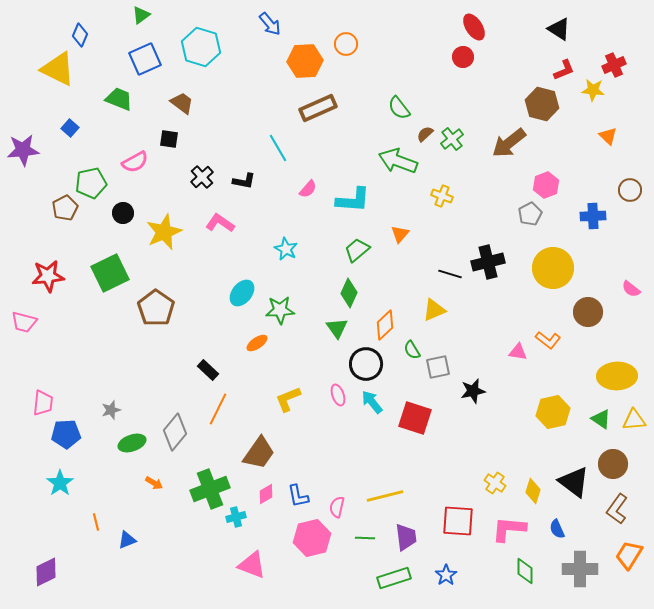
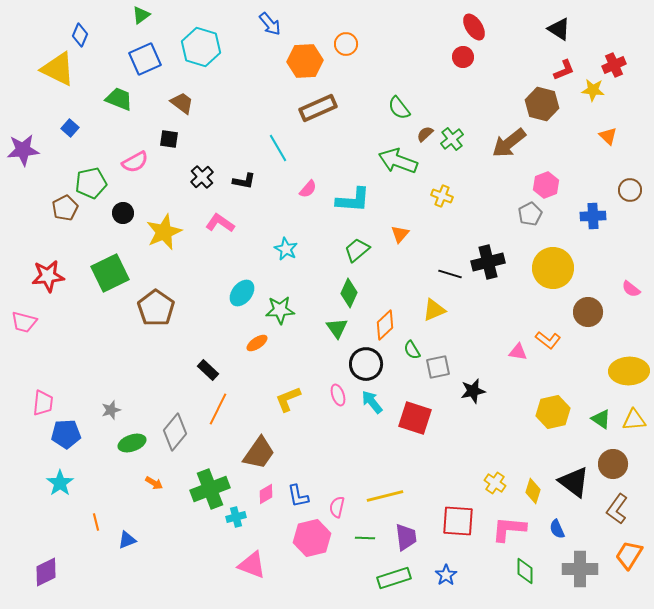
yellow ellipse at (617, 376): moved 12 px right, 5 px up
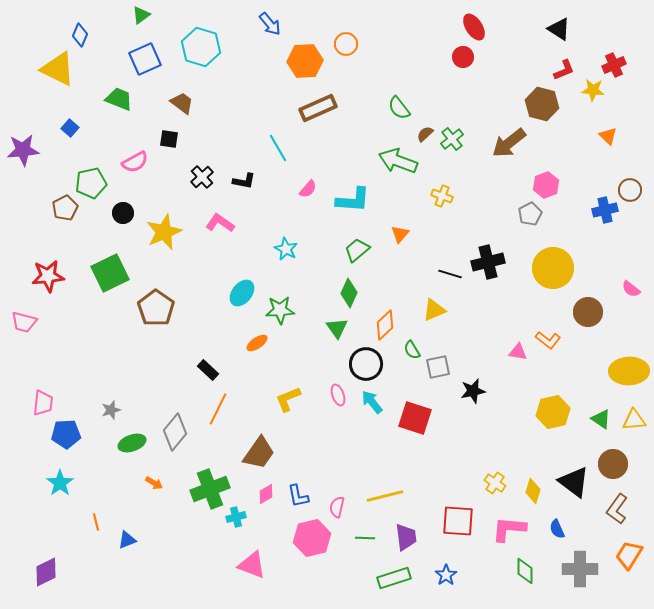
blue cross at (593, 216): moved 12 px right, 6 px up; rotated 10 degrees counterclockwise
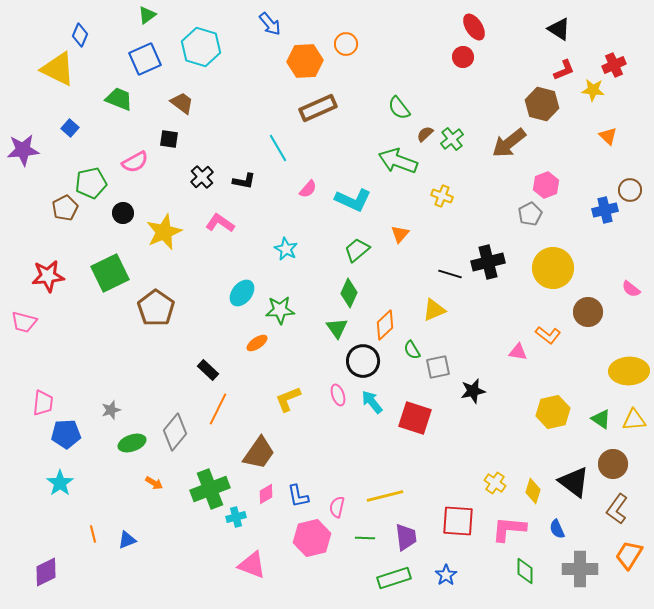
green triangle at (141, 15): moved 6 px right
cyan L-shape at (353, 200): rotated 21 degrees clockwise
orange L-shape at (548, 340): moved 5 px up
black circle at (366, 364): moved 3 px left, 3 px up
orange line at (96, 522): moved 3 px left, 12 px down
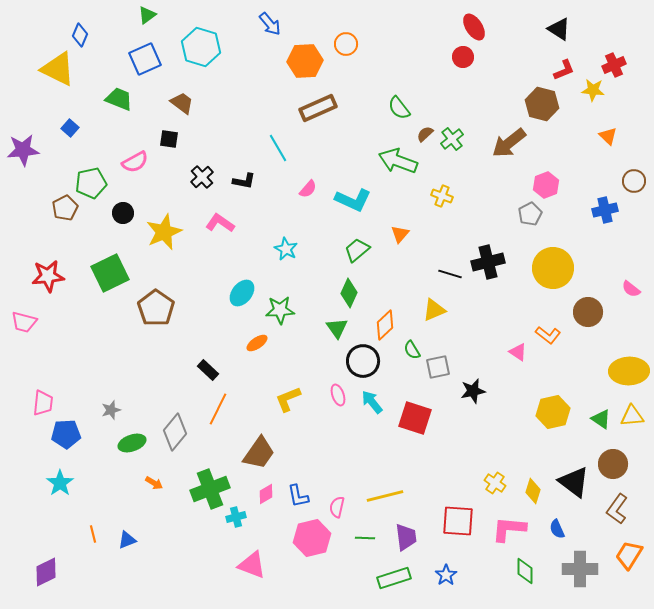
brown circle at (630, 190): moved 4 px right, 9 px up
pink triangle at (518, 352): rotated 24 degrees clockwise
yellow triangle at (634, 420): moved 2 px left, 4 px up
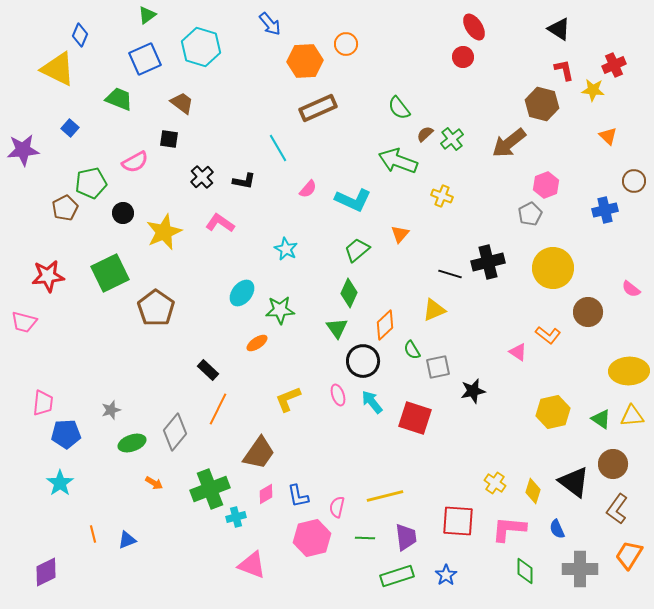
red L-shape at (564, 70): rotated 80 degrees counterclockwise
green rectangle at (394, 578): moved 3 px right, 2 px up
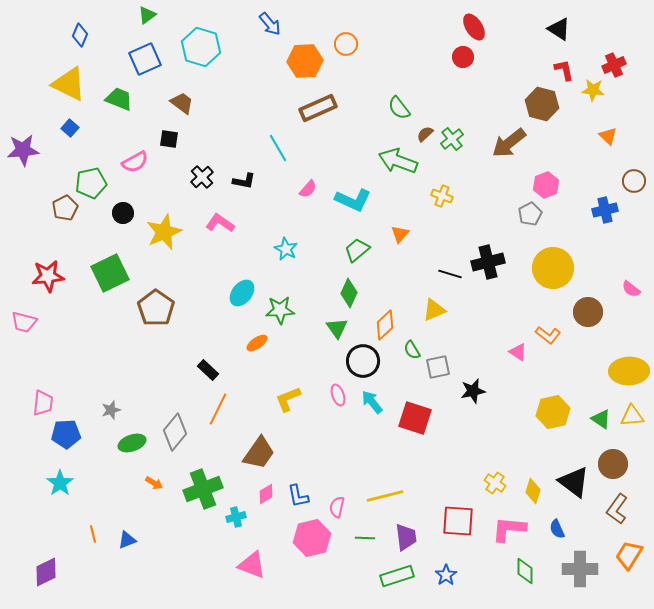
yellow triangle at (58, 69): moved 11 px right, 15 px down
green cross at (210, 489): moved 7 px left
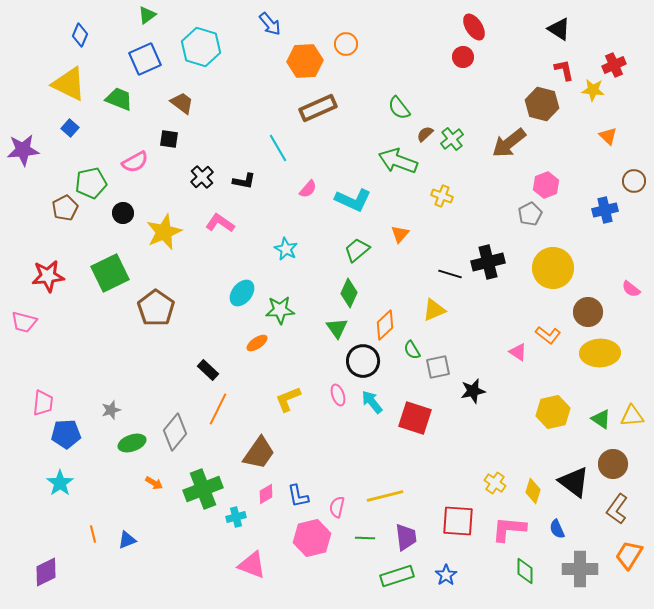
yellow ellipse at (629, 371): moved 29 px left, 18 px up
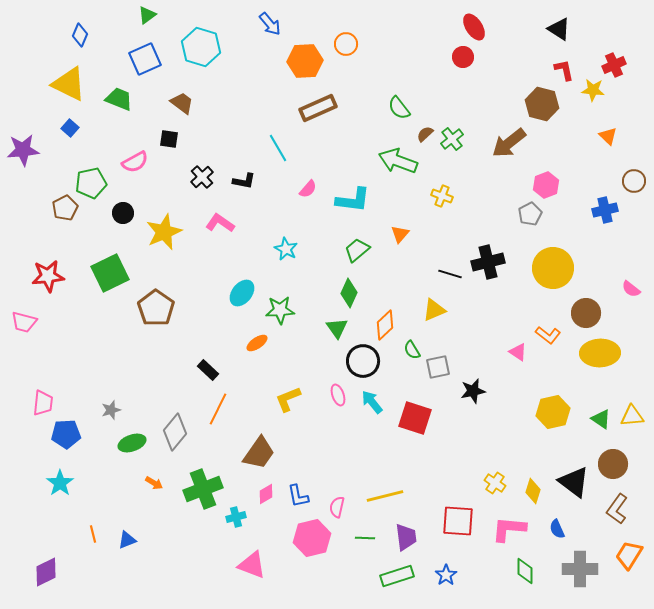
cyan L-shape at (353, 200): rotated 18 degrees counterclockwise
brown circle at (588, 312): moved 2 px left, 1 px down
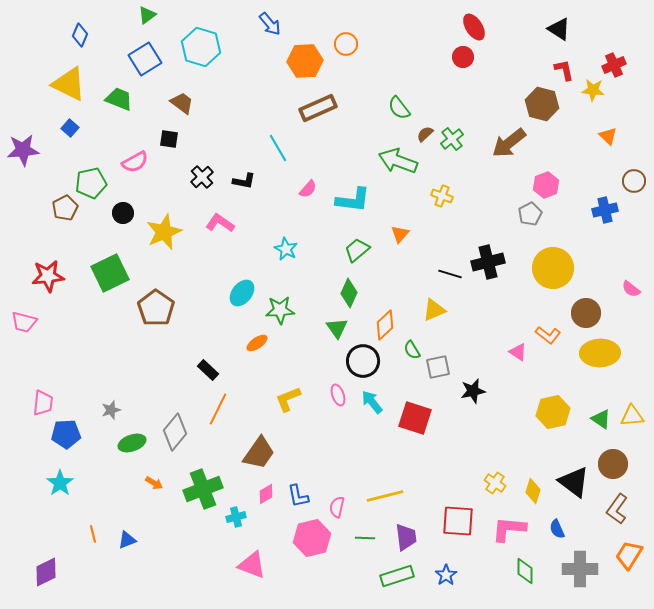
blue square at (145, 59): rotated 8 degrees counterclockwise
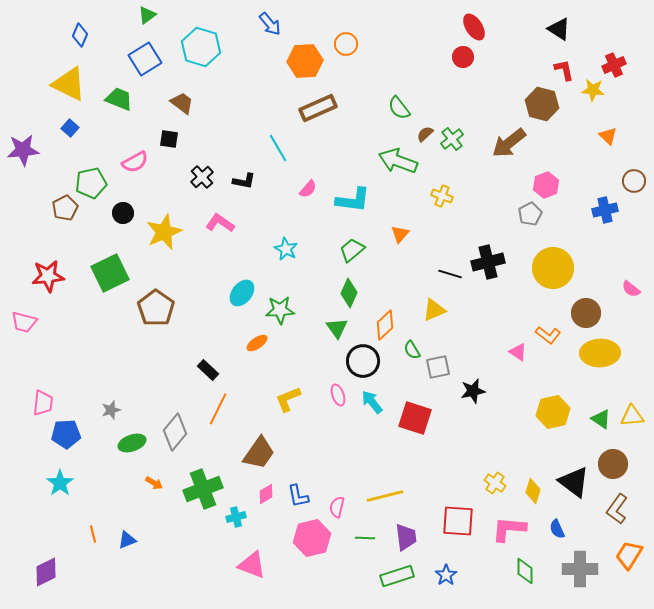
green trapezoid at (357, 250): moved 5 px left
